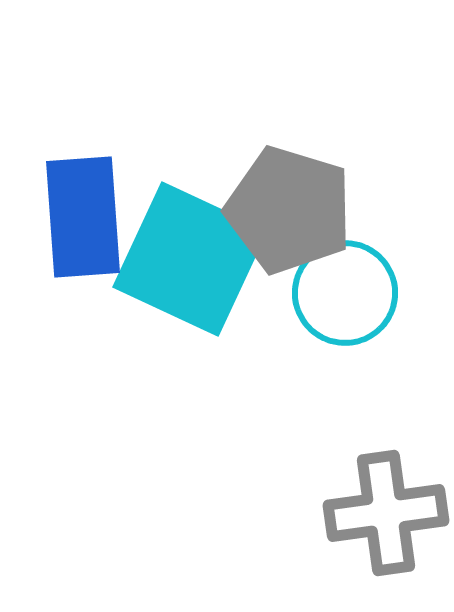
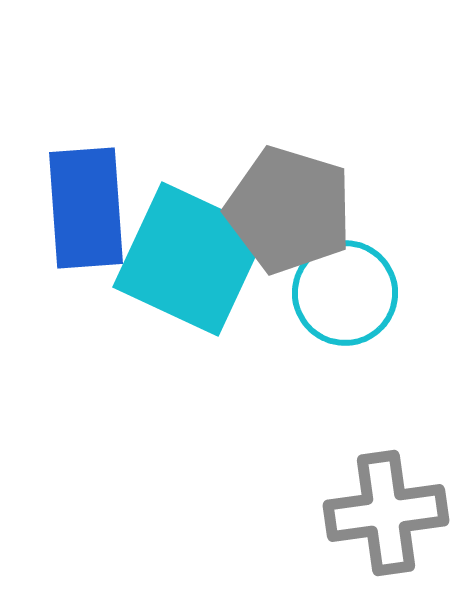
blue rectangle: moved 3 px right, 9 px up
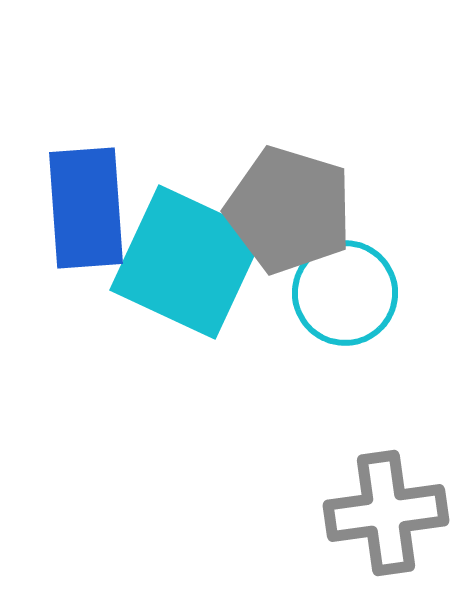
cyan square: moved 3 px left, 3 px down
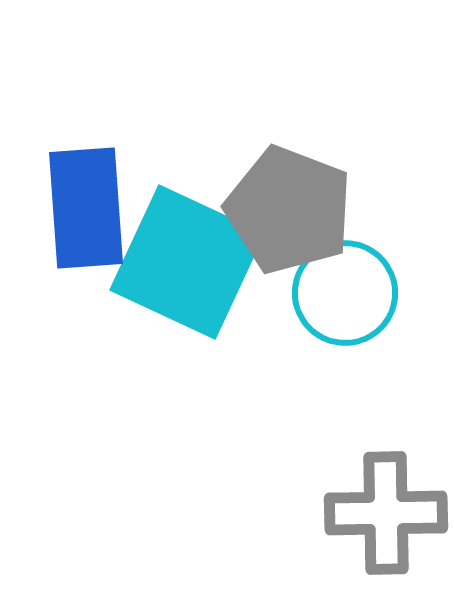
gray pentagon: rotated 4 degrees clockwise
gray cross: rotated 7 degrees clockwise
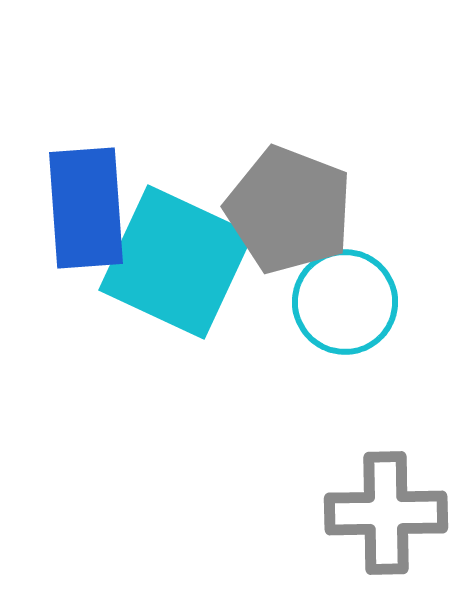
cyan square: moved 11 px left
cyan circle: moved 9 px down
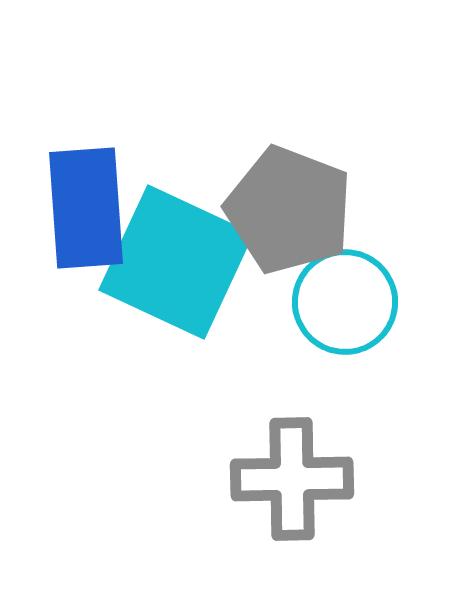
gray cross: moved 94 px left, 34 px up
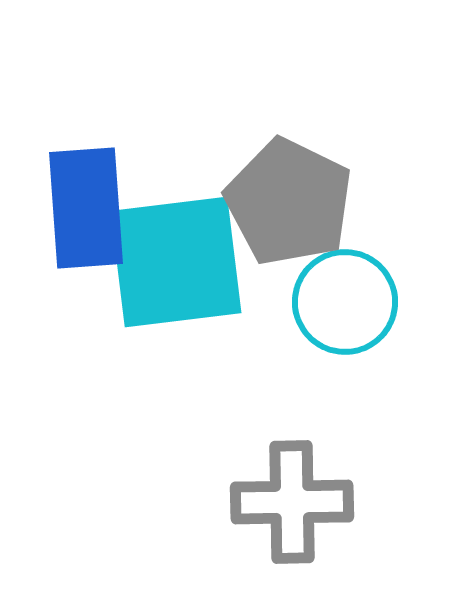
gray pentagon: moved 8 px up; rotated 5 degrees clockwise
cyan square: rotated 32 degrees counterclockwise
gray cross: moved 23 px down
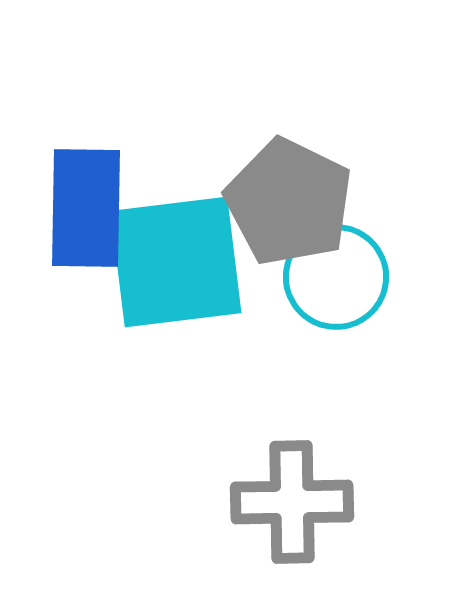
blue rectangle: rotated 5 degrees clockwise
cyan circle: moved 9 px left, 25 px up
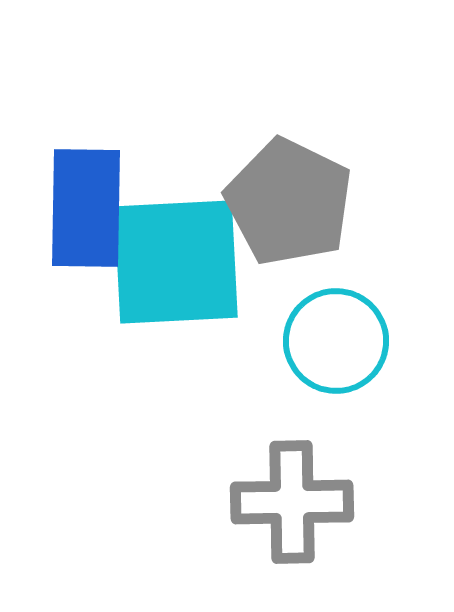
cyan square: rotated 4 degrees clockwise
cyan circle: moved 64 px down
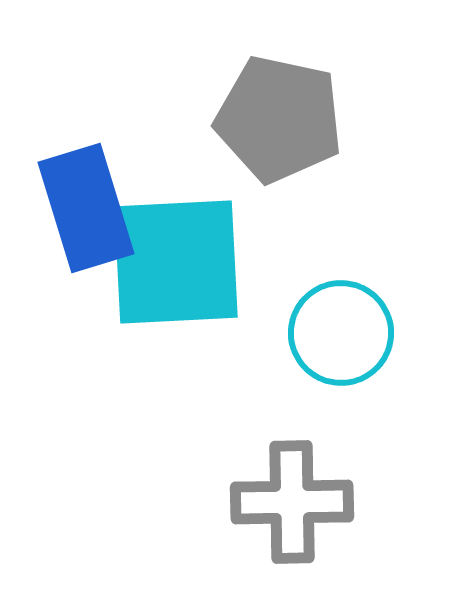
gray pentagon: moved 10 px left, 83 px up; rotated 14 degrees counterclockwise
blue rectangle: rotated 18 degrees counterclockwise
cyan circle: moved 5 px right, 8 px up
